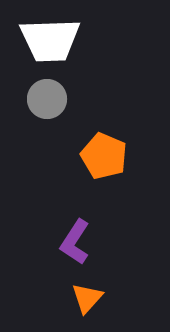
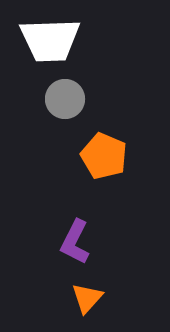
gray circle: moved 18 px right
purple L-shape: rotated 6 degrees counterclockwise
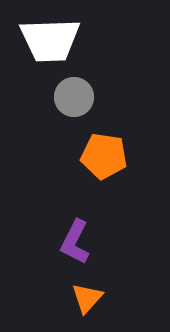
gray circle: moved 9 px right, 2 px up
orange pentagon: rotated 15 degrees counterclockwise
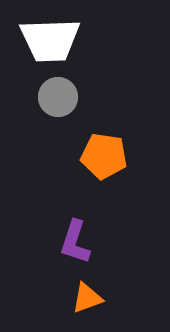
gray circle: moved 16 px left
purple L-shape: rotated 9 degrees counterclockwise
orange triangle: rotated 28 degrees clockwise
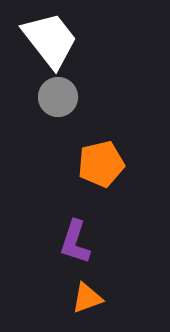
white trapezoid: rotated 126 degrees counterclockwise
orange pentagon: moved 3 px left, 8 px down; rotated 21 degrees counterclockwise
